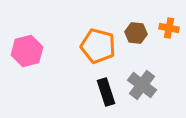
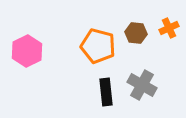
orange cross: rotated 36 degrees counterclockwise
pink hexagon: rotated 12 degrees counterclockwise
gray cross: rotated 8 degrees counterclockwise
black rectangle: rotated 12 degrees clockwise
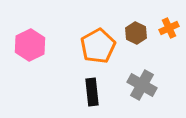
brown hexagon: rotated 20 degrees clockwise
orange pentagon: rotated 28 degrees clockwise
pink hexagon: moved 3 px right, 6 px up
black rectangle: moved 14 px left
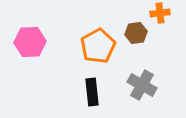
orange cross: moved 9 px left, 15 px up; rotated 18 degrees clockwise
brown hexagon: rotated 25 degrees clockwise
pink hexagon: moved 3 px up; rotated 24 degrees clockwise
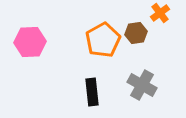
orange cross: rotated 30 degrees counterclockwise
orange pentagon: moved 5 px right, 6 px up
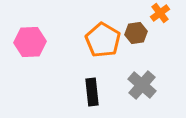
orange pentagon: rotated 12 degrees counterclockwise
gray cross: rotated 12 degrees clockwise
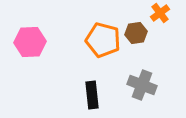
orange pentagon: rotated 16 degrees counterclockwise
gray cross: rotated 20 degrees counterclockwise
black rectangle: moved 3 px down
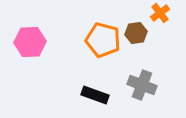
black rectangle: moved 3 px right; rotated 64 degrees counterclockwise
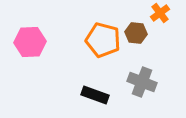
brown hexagon: rotated 15 degrees clockwise
gray cross: moved 3 px up
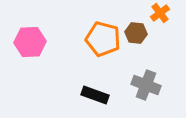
orange pentagon: moved 1 px up
gray cross: moved 4 px right, 3 px down
